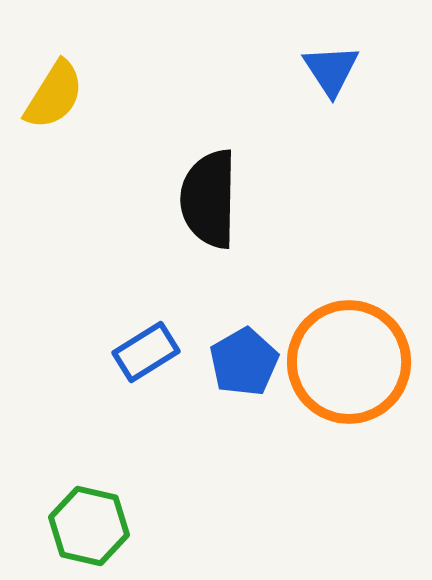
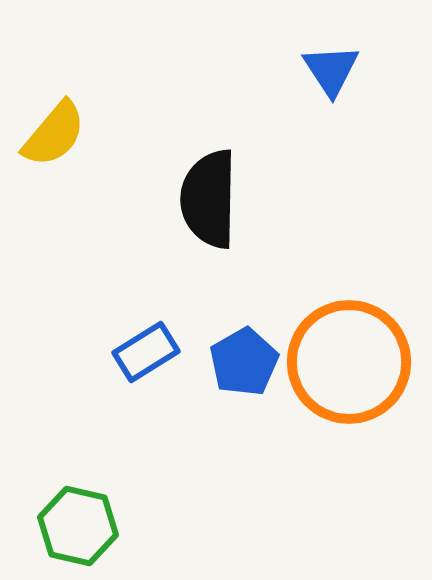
yellow semicircle: moved 39 px down; rotated 8 degrees clockwise
green hexagon: moved 11 px left
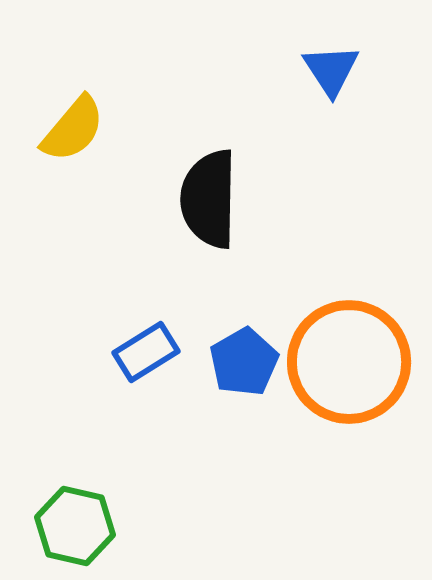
yellow semicircle: moved 19 px right, 5 px up
green hexagon: moved 3 px left
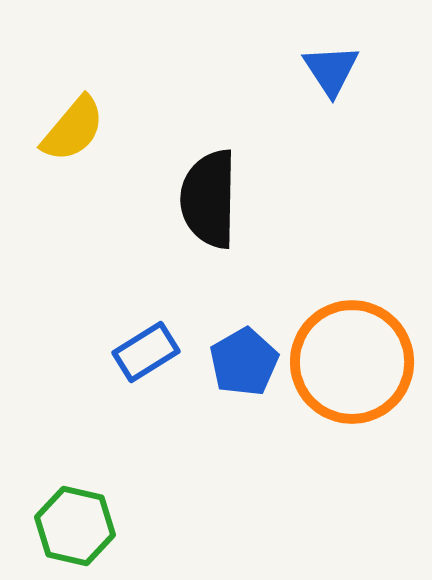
orange circle: moved 3 px right
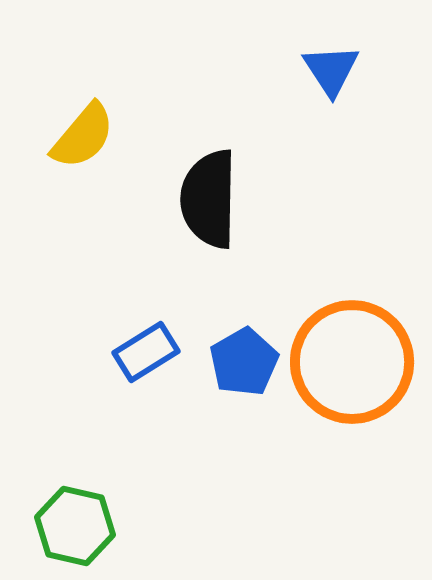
yellow semicircle: moved 10 px right, 7 px down
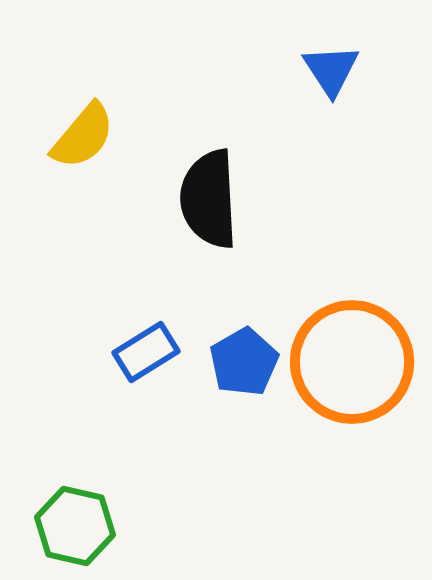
black semicircle: rotated 4 degrees counterclockwise
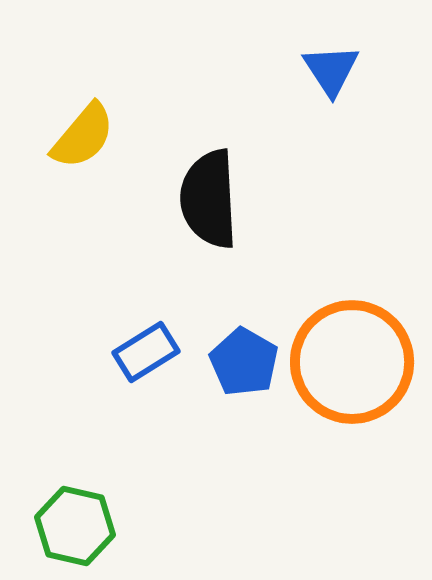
blue pentagon: rotated 12 degrees counterclockwise
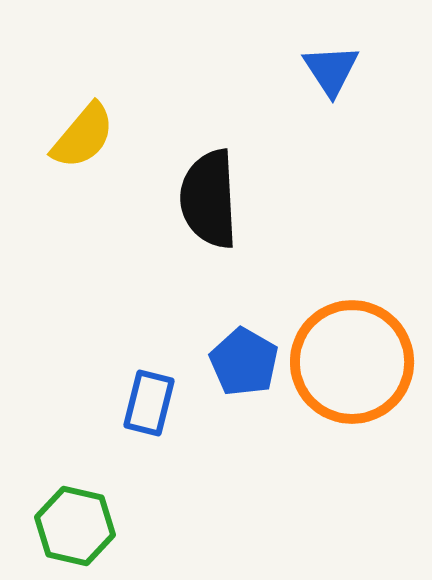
blue rectangle: moved 3 px right, 51 px down; rotated 44 degrees counterclockwise
